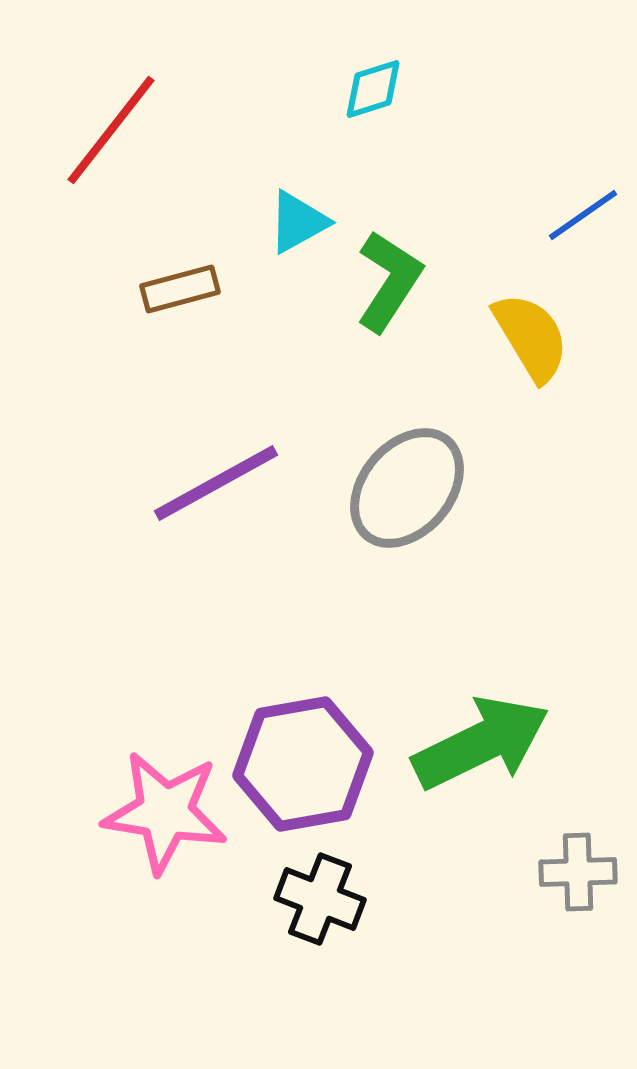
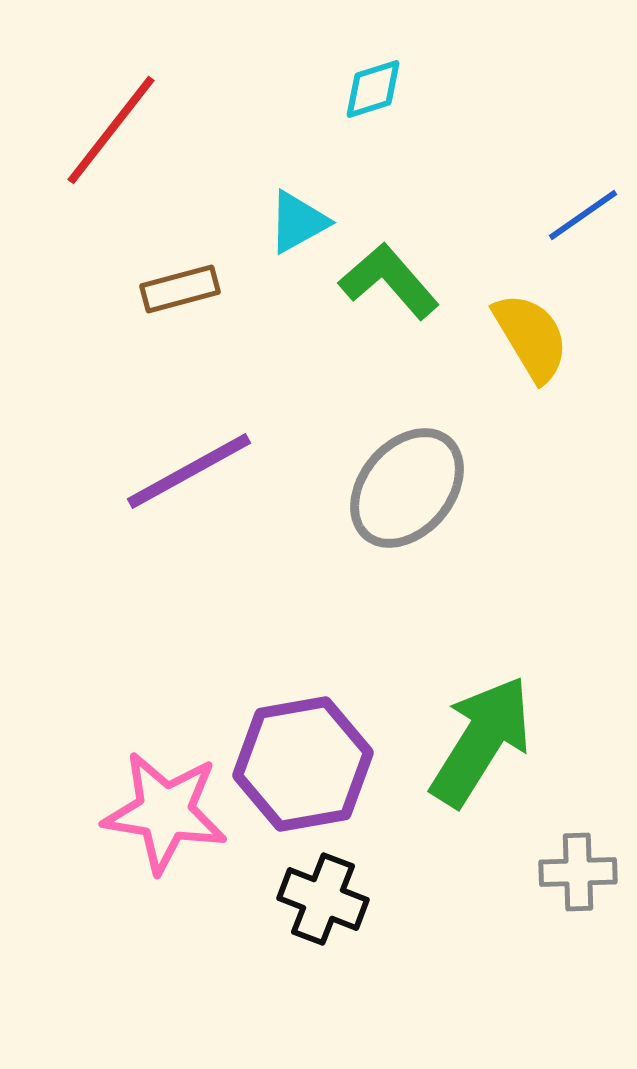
green L-shape: rotated 74 degrees counterclockwise
purple line: moved 27 px left, 12 px up
green arrow: moved 2 px up; rotated 32 degrees counterclockwise
black cross: moved 3 px right
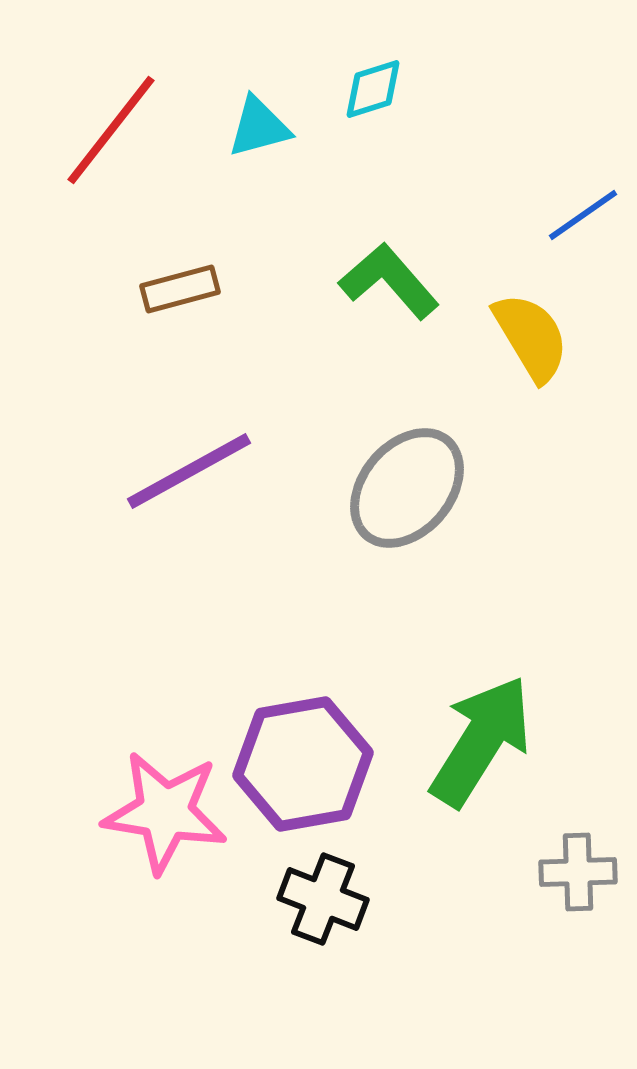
cyan triangle: moved 39 px left, 95 px up; rotated 14 degrees clockwise
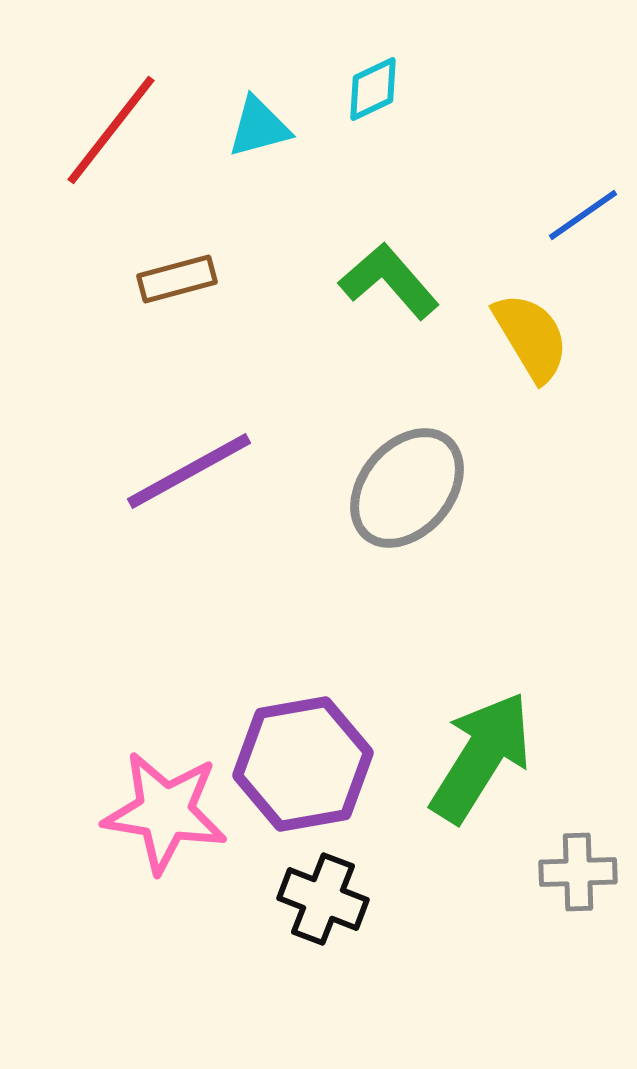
cyan diamond: rotated 8 degrees counterclockwise
brown rectangle: moved 3 px left, 10 px up
green arrow: moved 16 px down
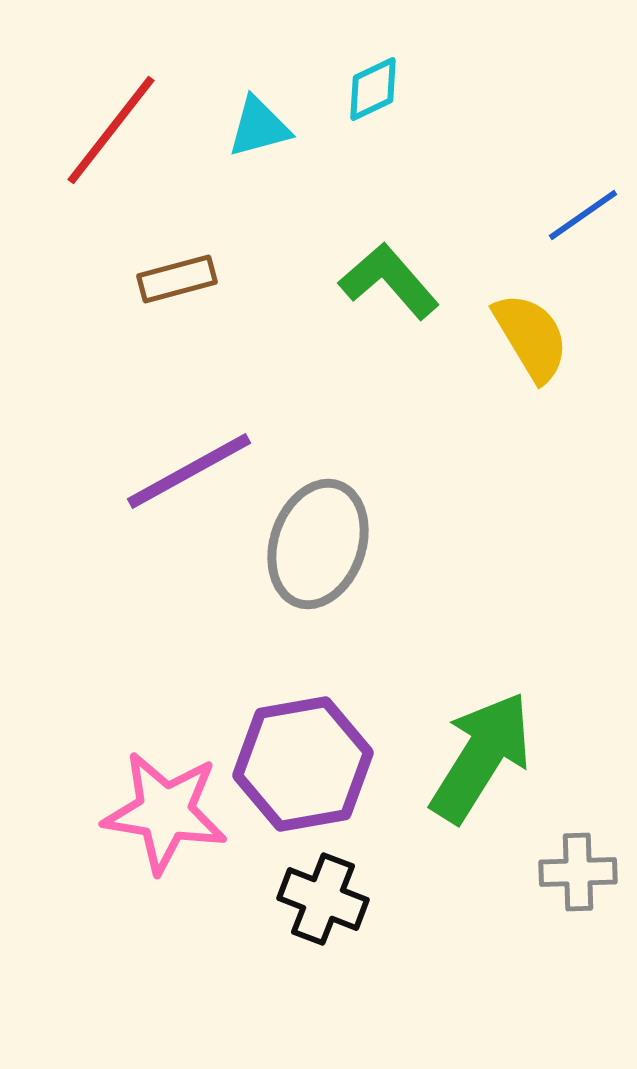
gray ellipse: moved 89 px left, 56 px down; rotated 21 degrees counterclockwise
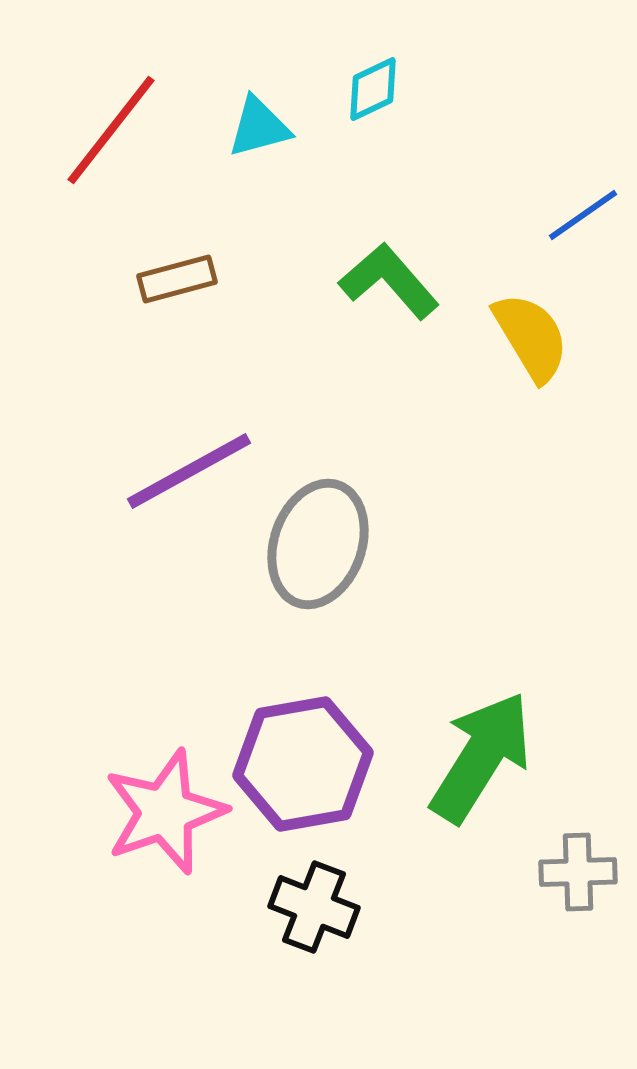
pink star: rotated 28 degrees counterclockwise
black cross: moved 9 px left, 8 px down
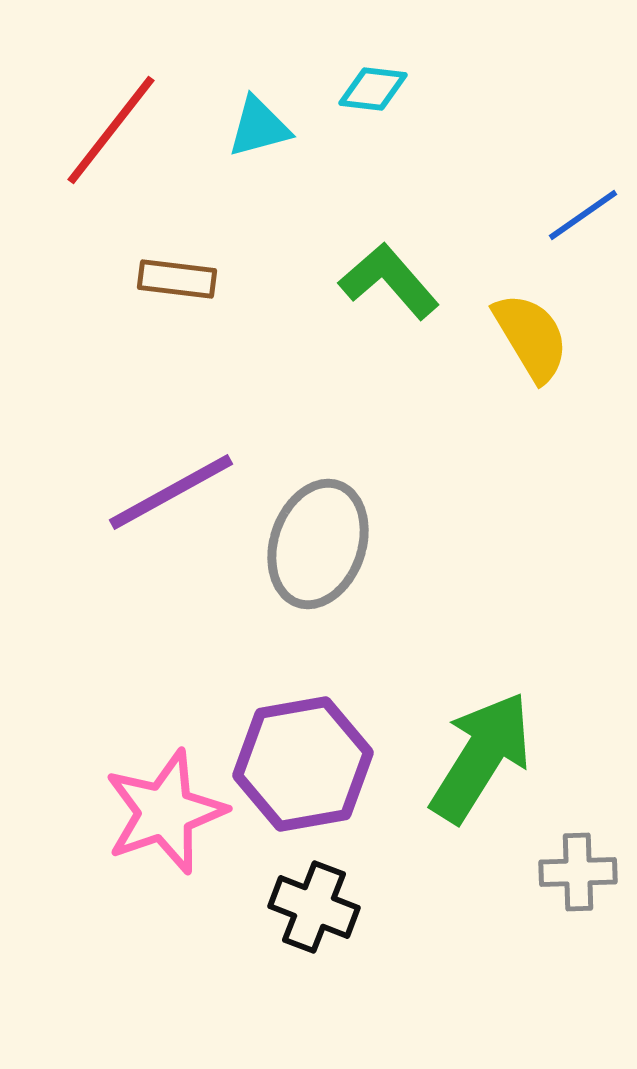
cyan diamond: rotated 32 degrees clockwise
brown rectangle: rotated 22 degrees clockwise
purple line: moved 18 px left, 21 px down
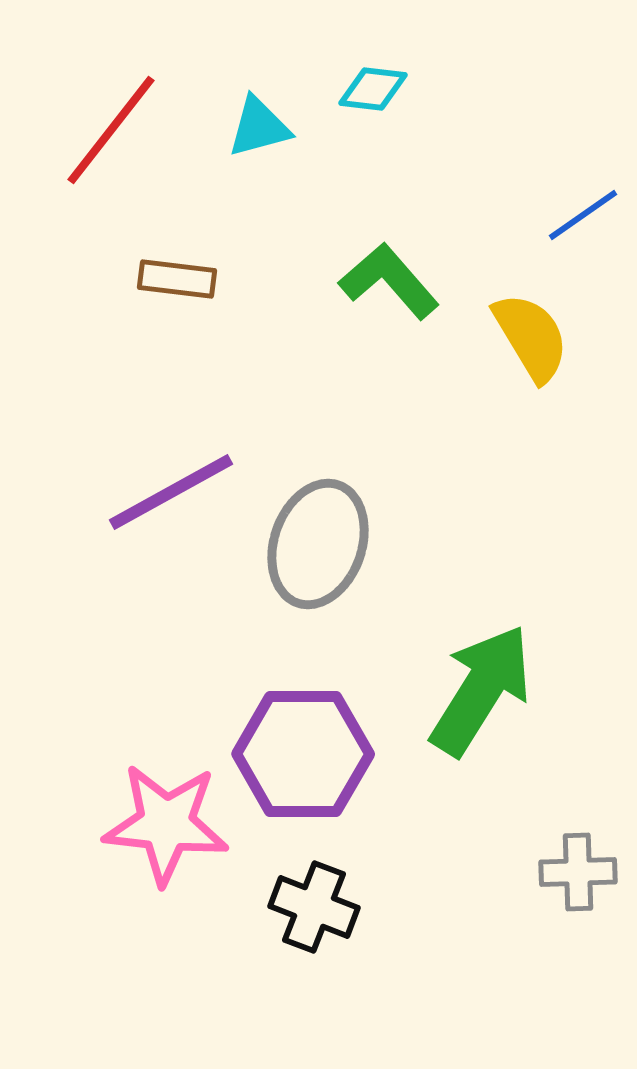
green arrow: moved 67 px up
purple hexagon: moved 10 px up; rotated 10 degrees clockwise
pink star: moved 1 px right, 12 px down; rotated 25 degrees clockwise
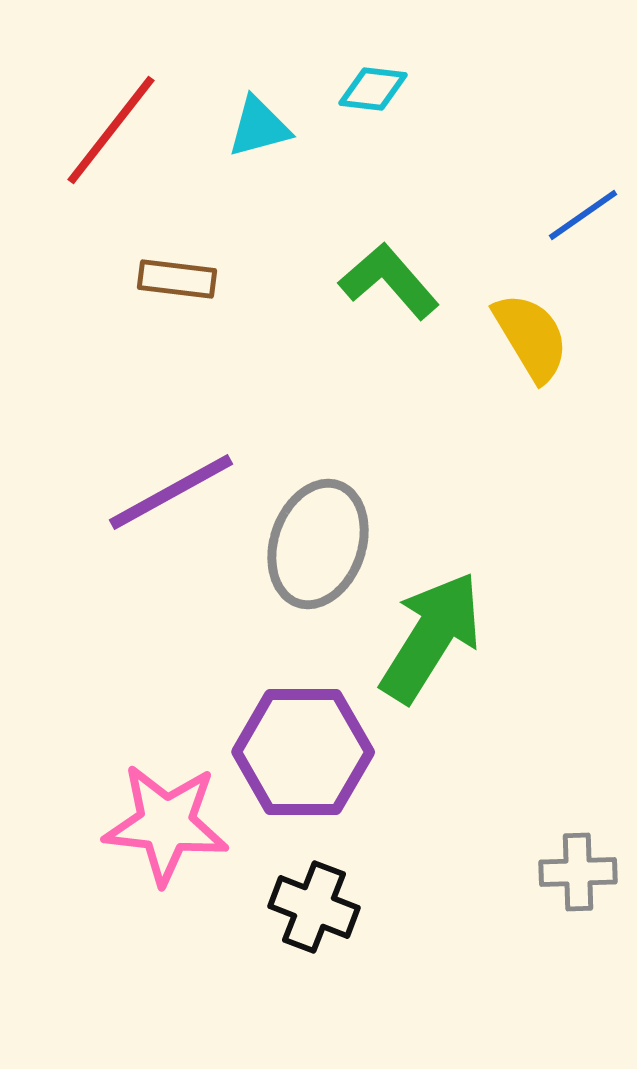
green arrow: moved 50 px left, 53 px up
purple hexagon: moved 2 px up
